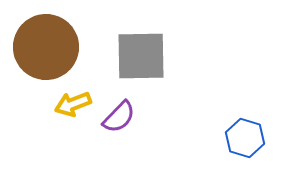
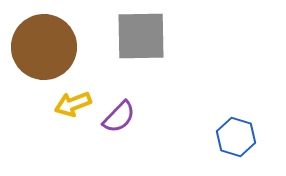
brown circle: moved 2 px left
gray square: moved 20 px up
blue hexagon: moved 9 px left, 1 px up
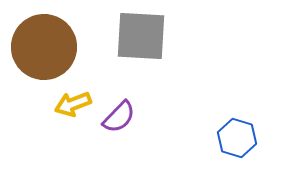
gray square: rotated 4 degrees clockwise
blue hexagon: moved 1 px right, 1 px down
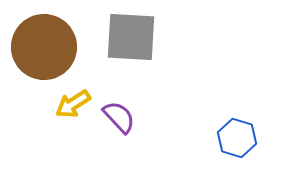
gray square: moved 10 px left, 1 px down
yellow arrow: rotated 12 degrees counterclockwise
purple semicircle: rotated 87 degrees counterclockwise
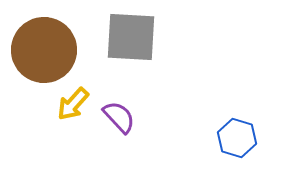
brown circle: moved 3 px down
yellow arrow: rotated 15 degrees counterclockwise
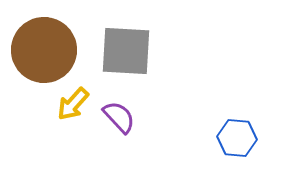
gray square: moved 5 px left, 14 px down
blue hexagon: rotated 12 degrees counterclockwise
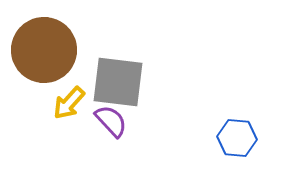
gray square: moved 8 px left, 31 px down; rotated 4 degrees clockwise
yellow arrow: moved 4 px left, 1 px up
purple semicircle: moved 8 px left, 4 px down
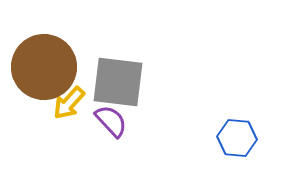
brown circle: moved 17 px down
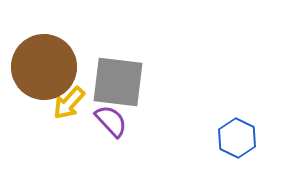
blue hexagon: rotated 21 degrees clockwise
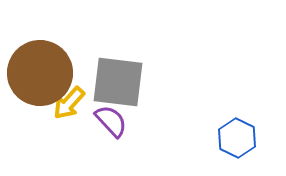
brown circle: moved 4 px left, 6 px down
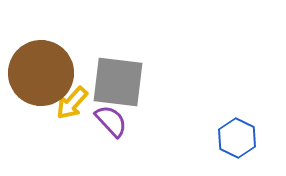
brown circle: moved 1 px right
yellow arrow: moved 3 px right
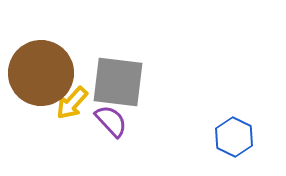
blue hexagon: moved 3 px left, 1 px up
